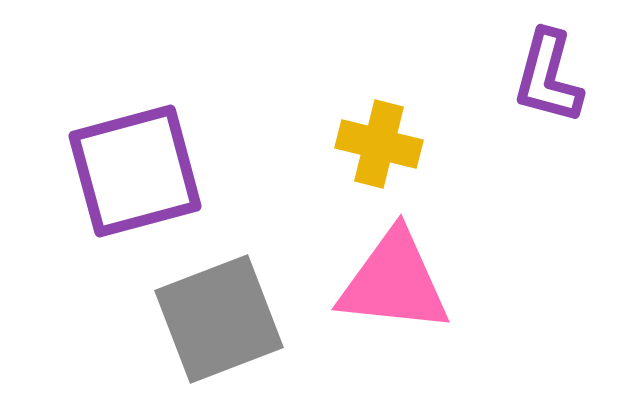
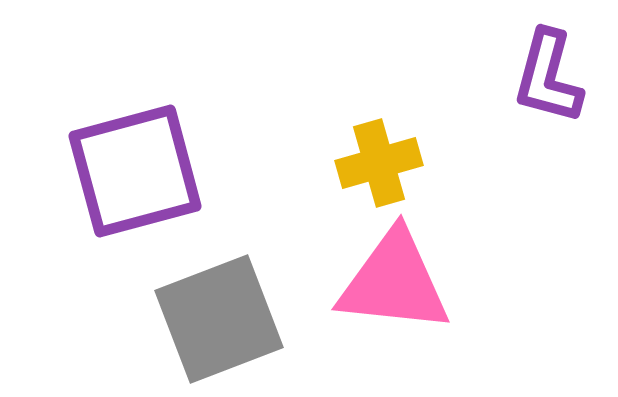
yellow cross: moved 19 px down; rotated 30 degrees counterclockwise
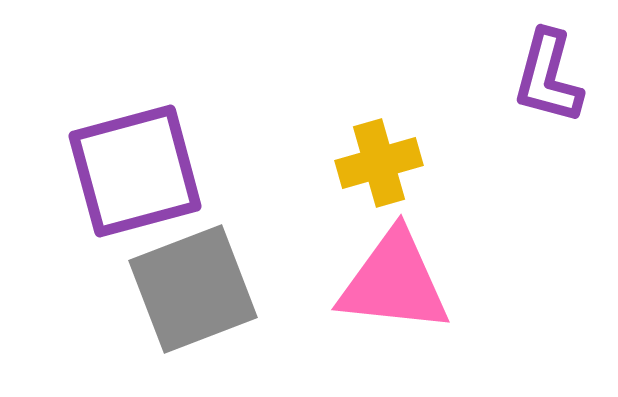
gray square: moved 26 px left, 30 px up
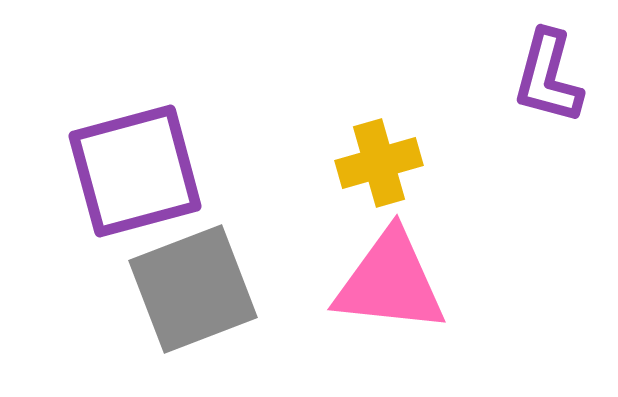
pink triangle: moved 4 px left
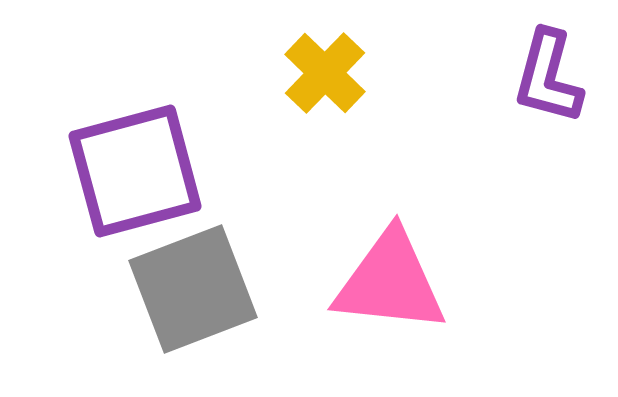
yellow cross: moved 54 px left, 90 px up; rotated 30 degrees counterclockwise
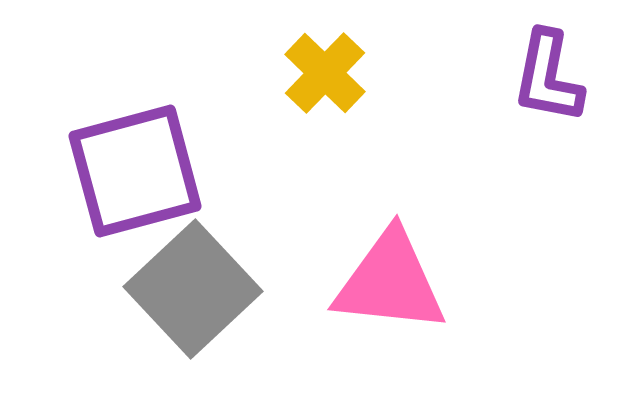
purple L-shape: rotated 4 degrees counterclockwise
gray square: rotated 22 degrees counterclockwise
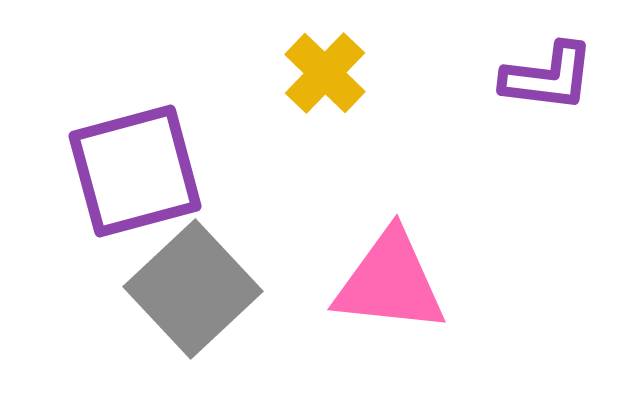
purple L-shape: rotated 94 degrees counterclockwise
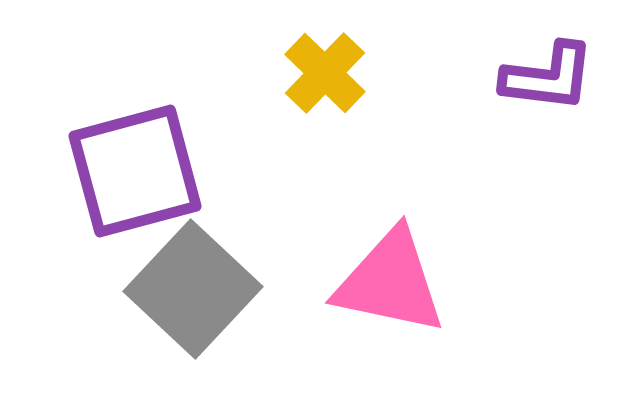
pink triangle: rotated 6 degrees clockwise
gray square: rotated 4 degrees counterclockwise
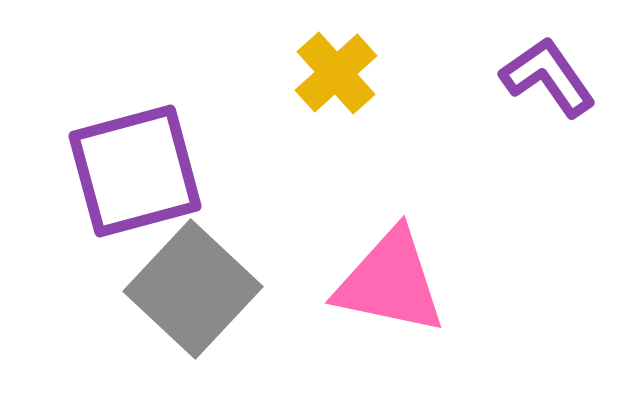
yellow cross: moved 11 px right; rotated 4 degrees clockwise
purple L-shape: rotated 132 degrees counterclockwise
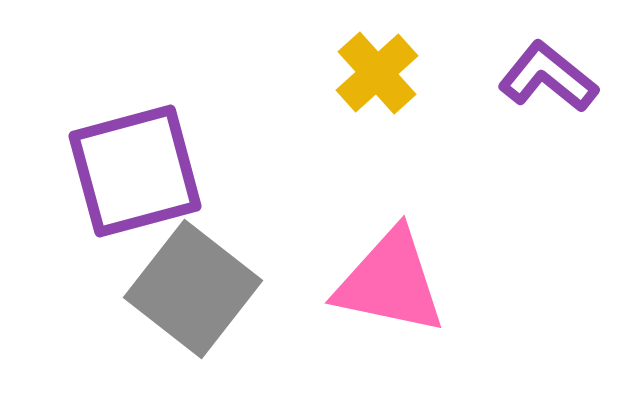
yellow cross: moved 41 px right
purple L-shape: rotated 16 degrees counterclockwise
gray square: rotated 5 degrees counterclockwise
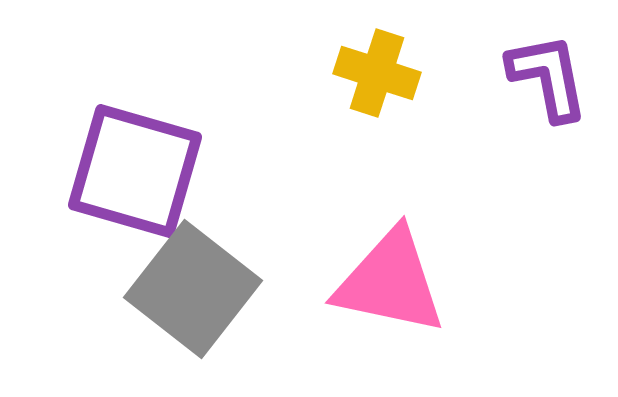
yellow cross: rotated 30 degrees counterclockwise
purple L-shape: rotated 40 degrees clockwise
purple square: rotated 31 degrees clockwise
